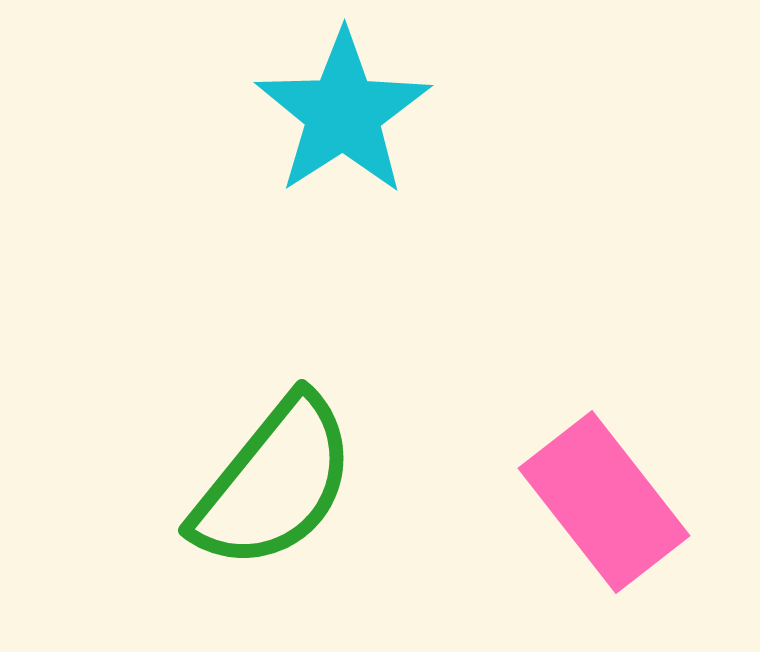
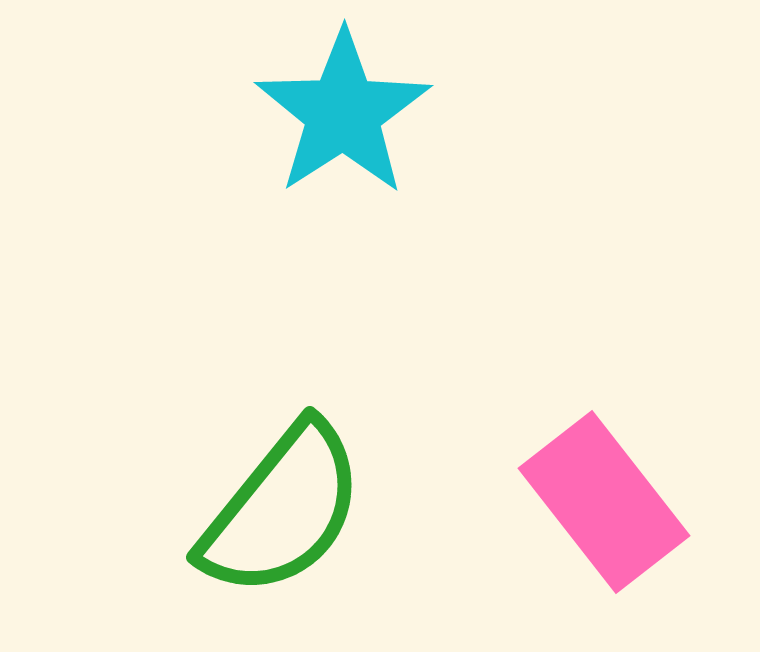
green semicircle: moved 8 px right, 27 px down
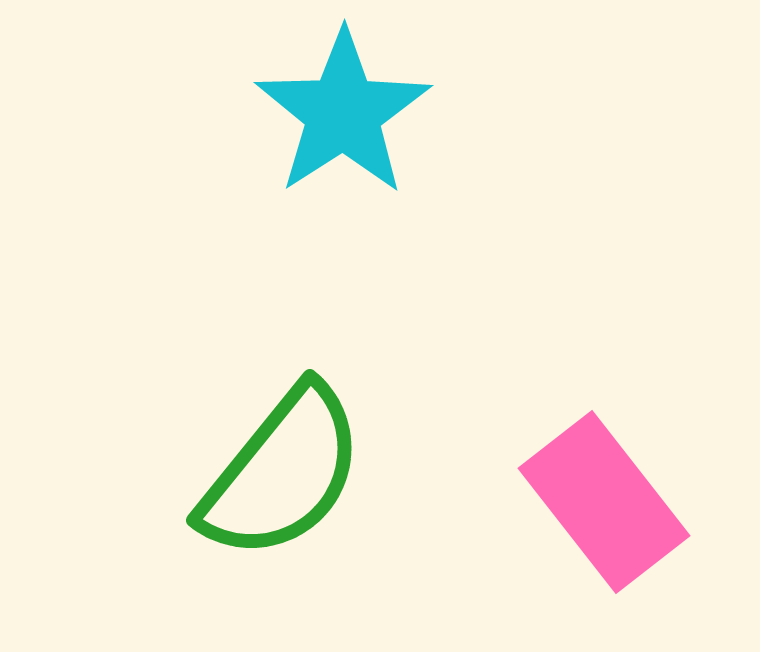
green semicircle: moved 37 px up
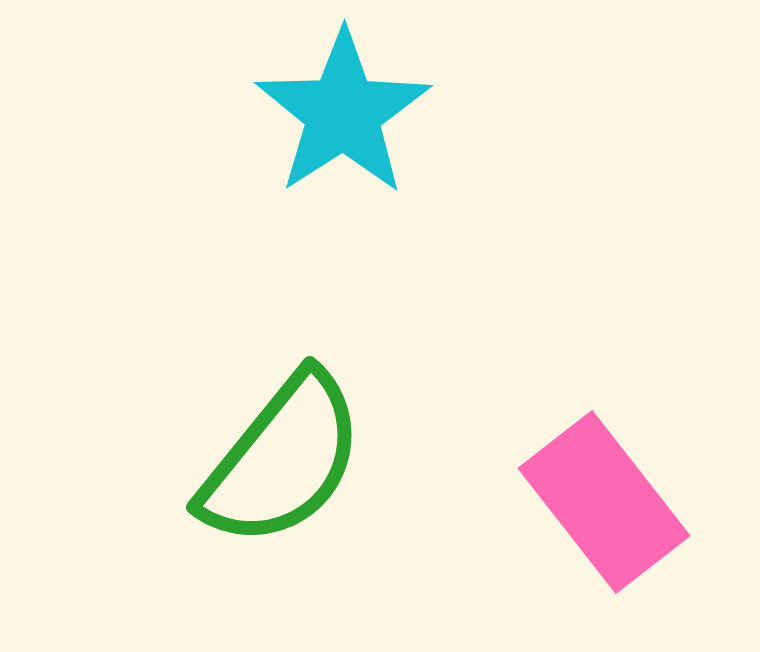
green semicircle: moved 13 px up
